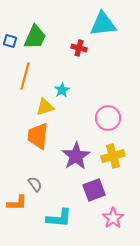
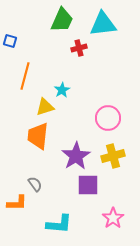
green trapezoid: moved 27 px right, 17 px up
red cross: rotated 28 degrees counterclockwise
purple square: moved 6 px left, 5 px up; rotated 20 degrees clockwise
cyan L-shape: moved 6 px down
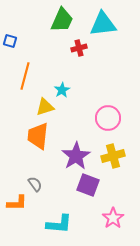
purple square: rotated 20 degrees clockwise
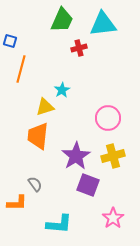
orange line: moved 4 px left, 7 px up
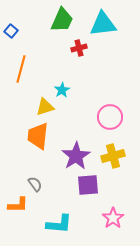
blue square: moved 1 px right, 10 px up; rotated 24 degrees clockwise
pink circle: moved 2 px right, 1 px up
purple square: rotated 25 degrees counterclockwise
orange L-shape: moved 1 px right, 2 px down
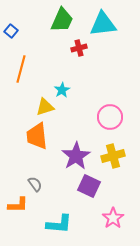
orange trapezoid: moved 1 px left; rotated 12 degrees counterclockwise
purple square: moved 1 px right, 1 px down; rotated 30 degrees clockwise
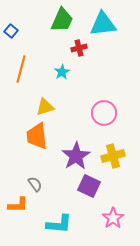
cyan star: moved 18 px up
pink circle: moved 6 px left, 4 px up
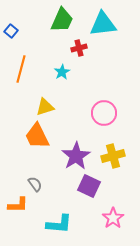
orange trapezoid: rotated 20 degrees counterclockwise
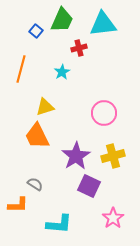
blue square: moved 25 px right
gray semicircle: rotated 21 degrees counterclockwise
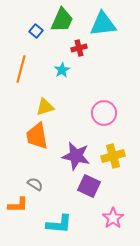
cyan star: moved 2 px up
orange trapezoid: rotated 16 degrees clockwise
purple star: rotated 28 degrees counterclockwise
